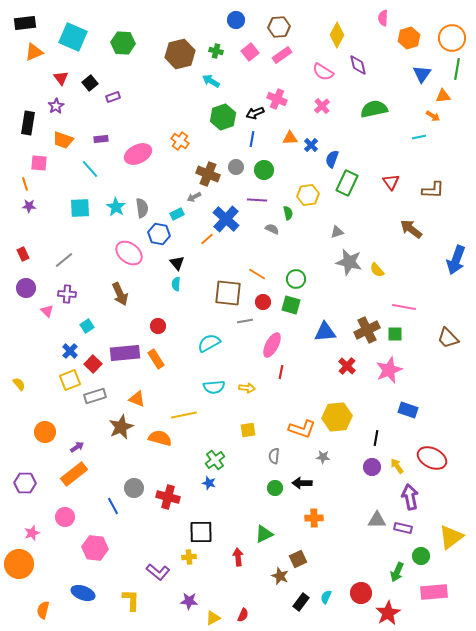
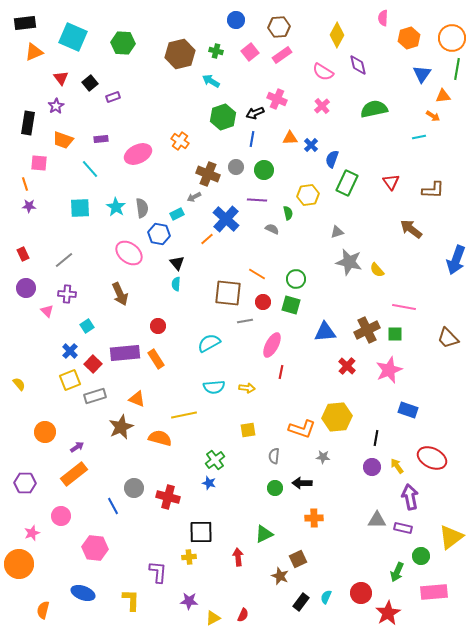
pink circle at (65, 517): moved 4 px left, 1 px up
purple L-shape at (158, 572): rotated 125 degrees counterclockwise
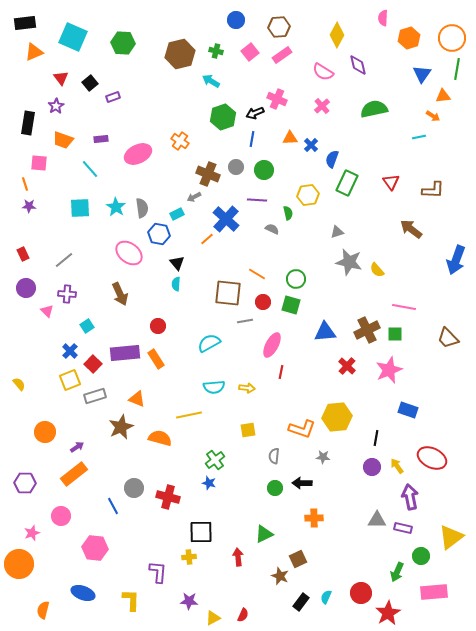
yellow line at (184, 415): moved 5 px right
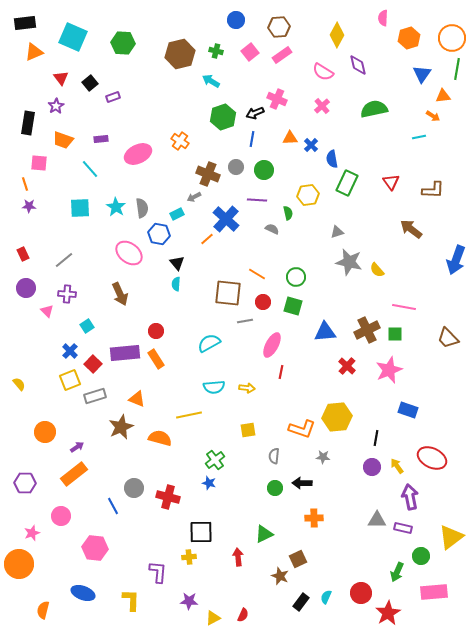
blue semicircle at (332, 159): rotated 30 degrees counterclockwise
green circle at (296, 279): moved 2 px up
green square at (291, 305): moved 2 px right, 1 px down
red circle at (158, 326): moved 2 px left, 5 px down
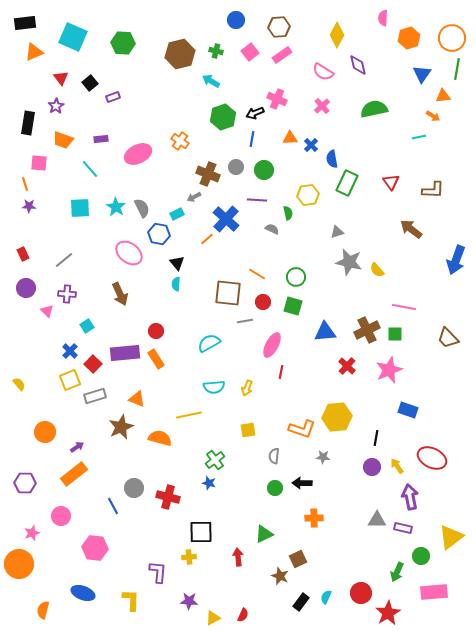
gray semicircle at (142, 208): rotated 18 degrees counterclockwise
yellow arrow at (247, 388): rotated 105 degrees clockwise
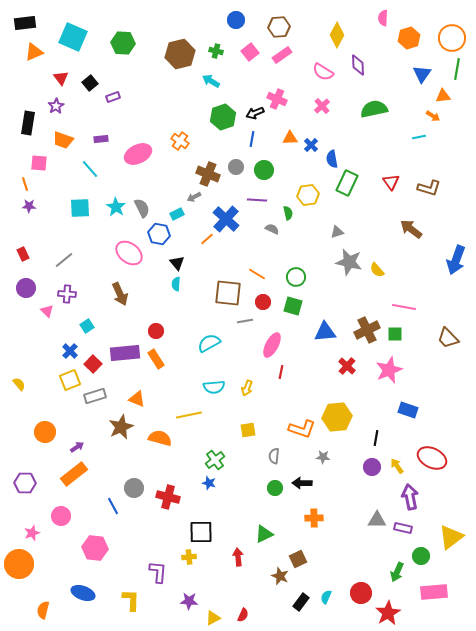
purple diamond at (358, 65): rotated 10 degrees clockwise
brown L-shape at (433, 190): moved 4 px left, 2 px up; rotated 15 degrees clockwise
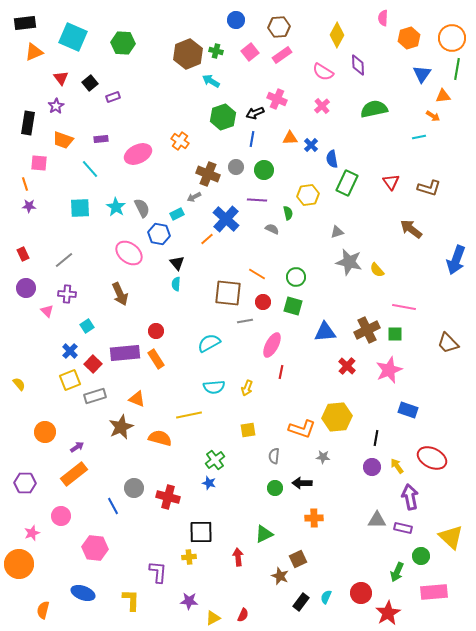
brown hexagon at (180, 54): moved 8 px right; rotated 8 degrees counterclockwise
brown trapezoid at (448, 338): moved 5 px down
yellow triangle at (451, 537): rotated 40 degrees counterclockwise
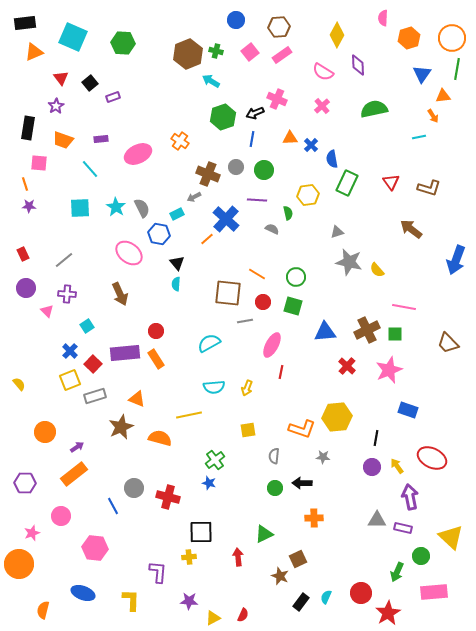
orange arrow at (433, 116): rotated 24 degrees clockwise
black rectangle at (28, 123): moved 5 px down
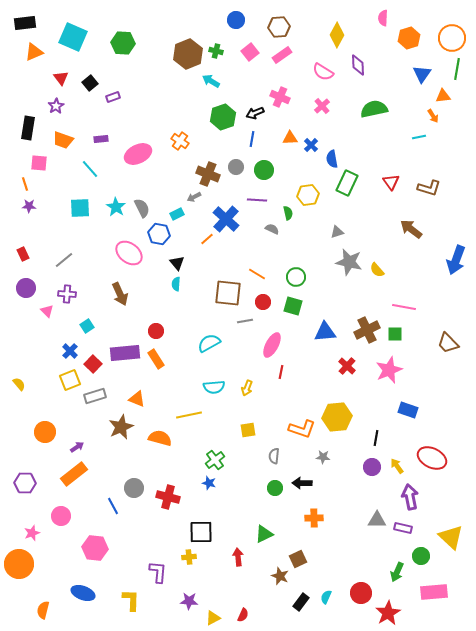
pink cross at (277, 99): moved 3 px right, 2 px up
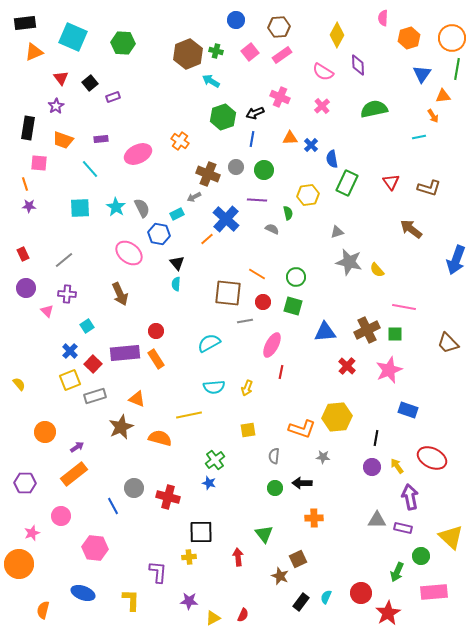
green triangle at (264, 534): rotated 42 degrees counterclockwise
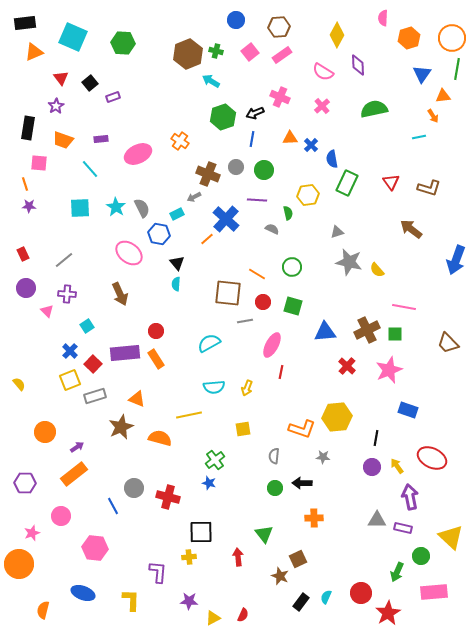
green circle at (296, 277): moved 4 px left, 10 px up
yellow square at (248, 430): moved 5 px left, 1 px up
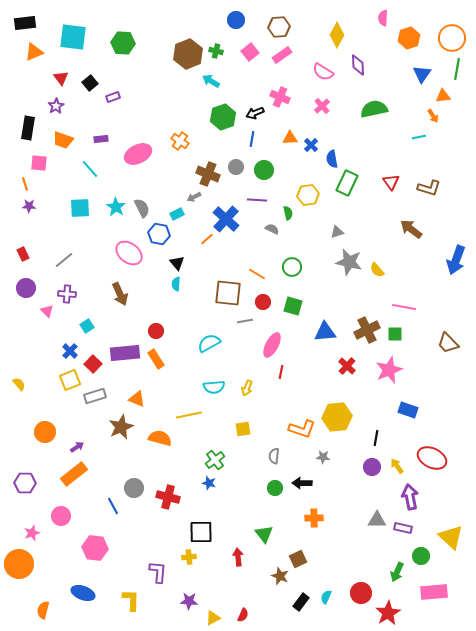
cyan square at (73, 37): rotated 16 degrees counterclockwise
